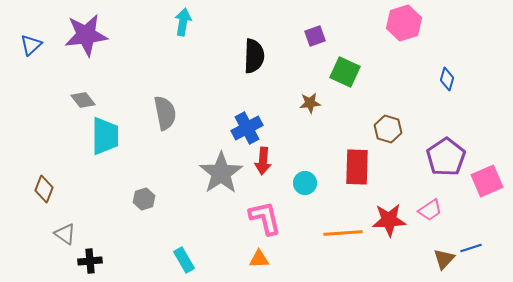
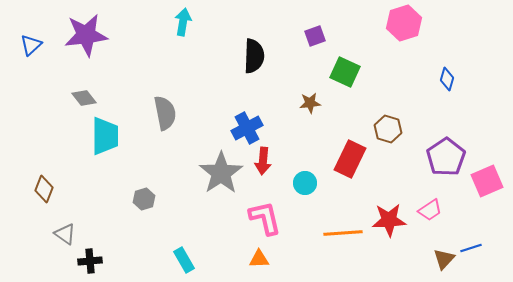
gray diamond: moved 1 px right, 2 px up
red rectangle: moved 7 px left, 8 px up; rotated 24 degrees clockwise
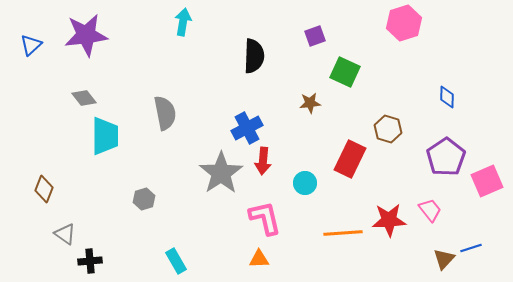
blue diamond: moved 18 px down; rotated 15 degrees counterclockwise
pink trapezoid: rotated 95 degrees counterclockwise
cyan rectangle: moved 8 px left, 1 px down
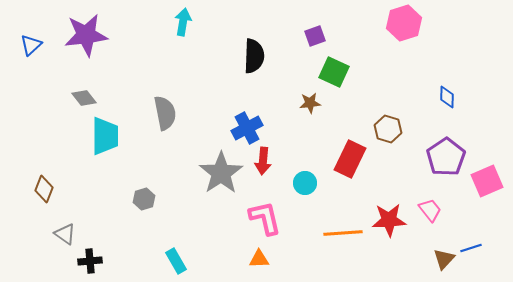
green square: moved 11 px left
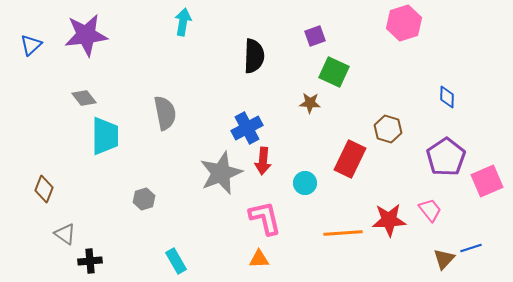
brown star: rotated 10 degrees clockwise
gray star: rotated 12 degrees clockwise
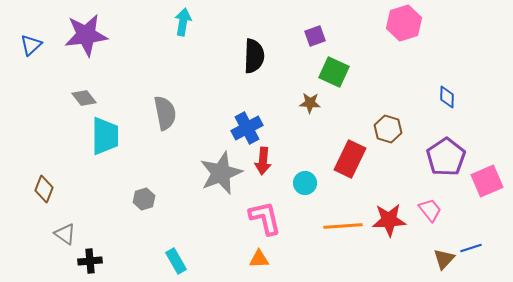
orange line: moved 7 px up
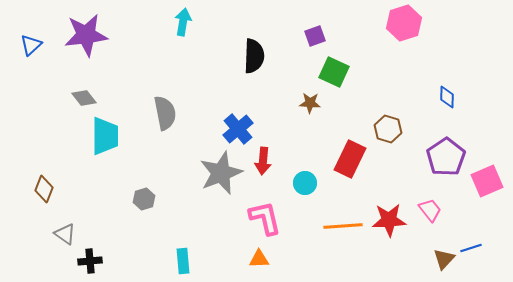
blue cross: moved 9 px left, 1 px down; rotated 12 degrees counterclockwise
cyan rectangle: moved 7 px right; rotated 25 degrees clockwise
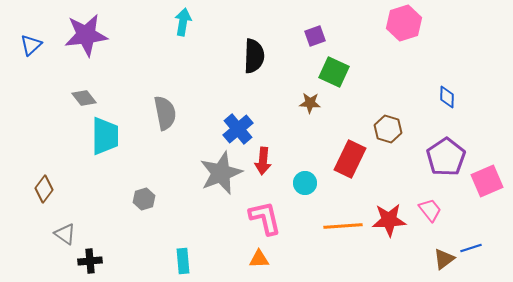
brown diamond: rotated 16 degrees clockwise
brown triangle: rotated 10 degrees clockwise
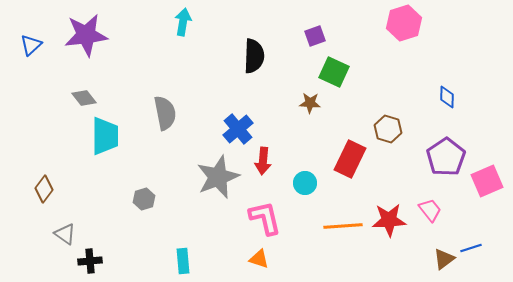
gray star: moved 3 px left, 4 px down
orange triangle: rotated 20 degrees clockwise
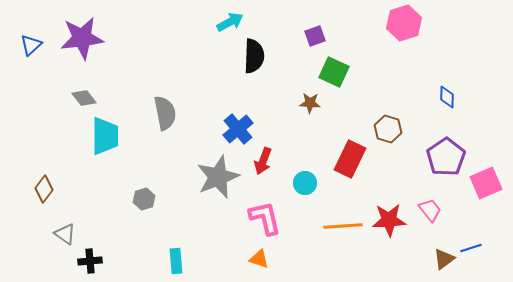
cyan arrow: moved 47 px right; rotated 52 degrees clockwise
purple star: moved 4 px left, 3 px down
red arrow: rotated 16 degrees clockwise
pink square: moved 1 px left, 2 px down
cyan rectangle: moved 7 px left
